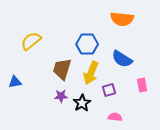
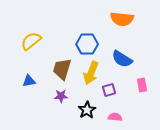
blue triangle: moved 14 px right, 1 px up
black star: moved 5 px right, 7 px down
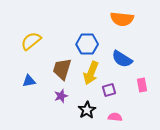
purple star: rotated 16 degrees counterclockwise
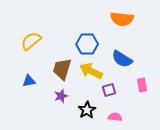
yellow arrow: moved 2 px up; rotated 95 degrees clockwise
